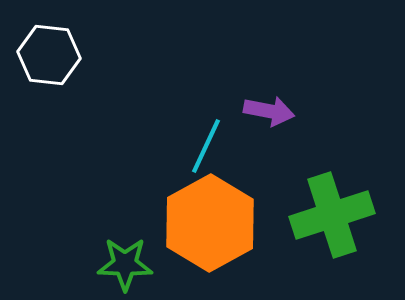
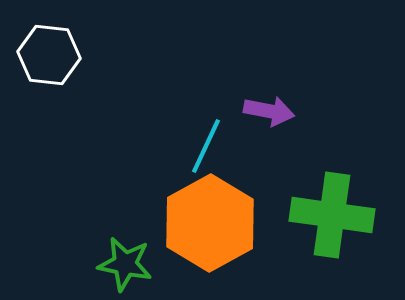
green cross: rotated 26 degrees clockwise
green star: rotated 10 degrees clockwise
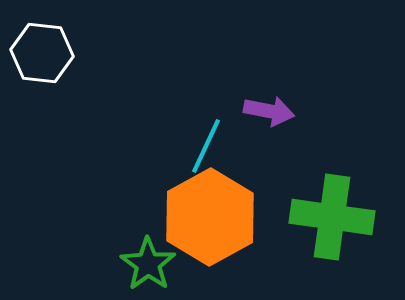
white hexagon: moved 7 px left, 2 px up
green cross: moved 2 px down
orange hexagon: moved 6 px up
green star: moved 23 px right; rotated 24 degrees clockwise
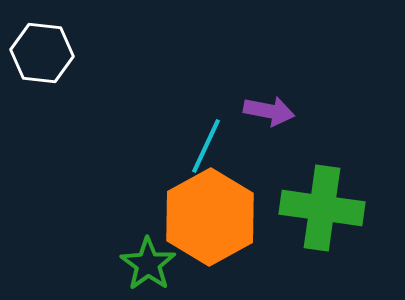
green cross: moved 10 px left, 9 px up
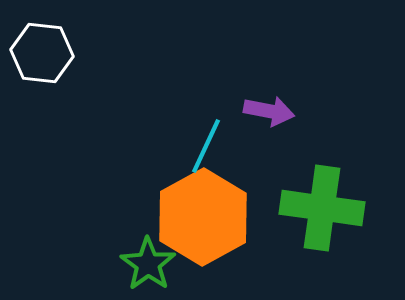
orange hexagon: moved 7 px left
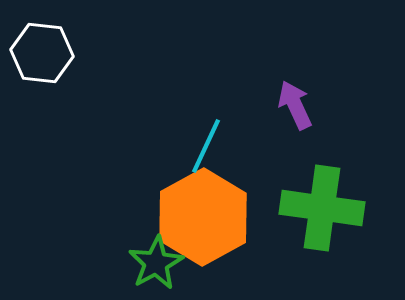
purple arrow: moved 26 px right, 6 px up; rotated 126 degrees counterclockwise
green star: moved 8 px right, 1 px up; rotated 8 degrees clockwise
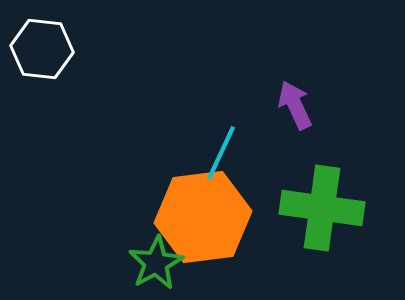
white hexagon: moved 4 px up
cyan line: moved 15 px right, 7 px down
orange hexagon: rotated 22 degrees clockwise
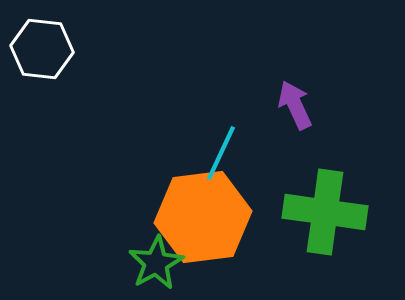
green cross: moved 3 px right, 4 px down
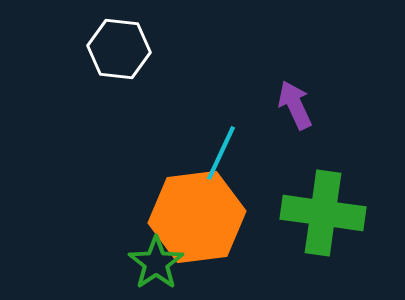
white hexagon: moved 77 px right
green cross: moved 2 px left, 1 px down
orange hexagon: moved 6 px left
green star: rotated 6 degrees counterclockwise
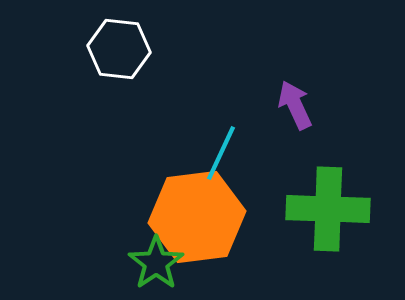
green cross: moved 5 px right, 4 px up; rotated 6 degrees counterclockwise
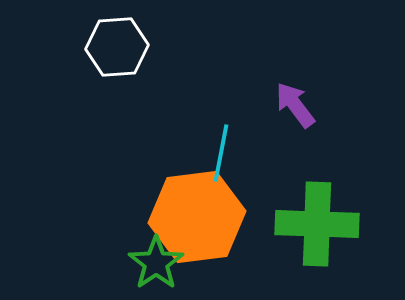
white hexagon: moved 2 px left, 2 px up; rotated 10 degrees counterclockwise
purple arrow: rotated 12 degrees counterclockwise
cyan line: rotated 14 degrees counterclockwise
green cross: moved 11 px left, 15 px down
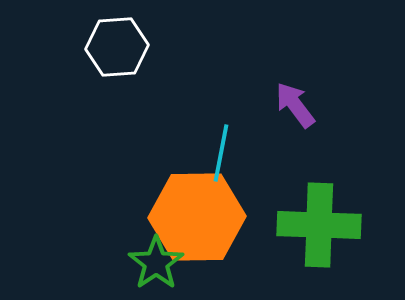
orange hexagon: rotated 6 degrees clockwise
green cross: moved 2 px right, 1 px down
